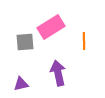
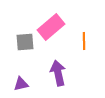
pink rectangle: rotated 8 degrees counterclockwise
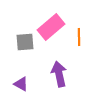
orange line: moved 5 px left, 4 px up
purple arrow: moved 1 px right, 1 px down
purple triangle: rotated 42 degrees clockwise
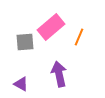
orange line: rotated 24 degrees clockwise
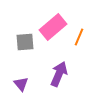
pink rectangle: moved 2 px right
purple arrow: rotated 35 degrees clockwise
purple triangle: rotated 21 degrees clockwise
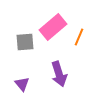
purple arrow: rotated 140 degrees clockwise
purple triangle: moved 1 px right
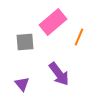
pink rectangle: moved 5 px up
purple arrow: rotated 20 degrees counterclockwise
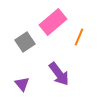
gray square: rotated 30 degrees counterclockwise
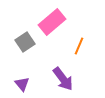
pink rectangle: moved 1 px left
orange line: moved 9 px down
purple arrow: moved 4 px right, 5 px down
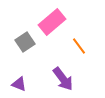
orange line: rotated 60 degrees counterclockwise
purple triangle: moved 3 px left; rotated 28 degrees counterclockwise
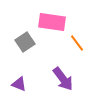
pink rectangle: rotated 48 degrees clockwise
orange line: moved 2 px left, 3 px up
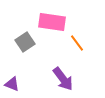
purple triangle: moved 7 px left
